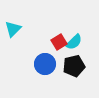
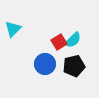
cyan semicircle: moved 1 px left, 2 px up
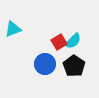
cyan triangle: rotated 24 degrees clockwise
cyan semicircle: moved 1 px down
black pentagon: rotated 25 degrees counterclockwise
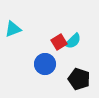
black pentagon: moved 5 px right, 13 px down; rotated 15 degrees counterclockwise
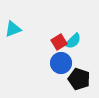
blue circle: moved 16 px right, 1 px up
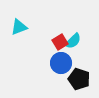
cyan triangle: moved 6 px right, 2 px up
red square: moved 1 px right
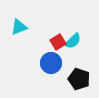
red square: moved 2 px left
blue circle: moved 10 px left
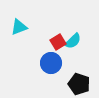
black pentagon: moved 5 px down
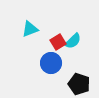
cyan triangle: moved 11 px right, 2 px down
